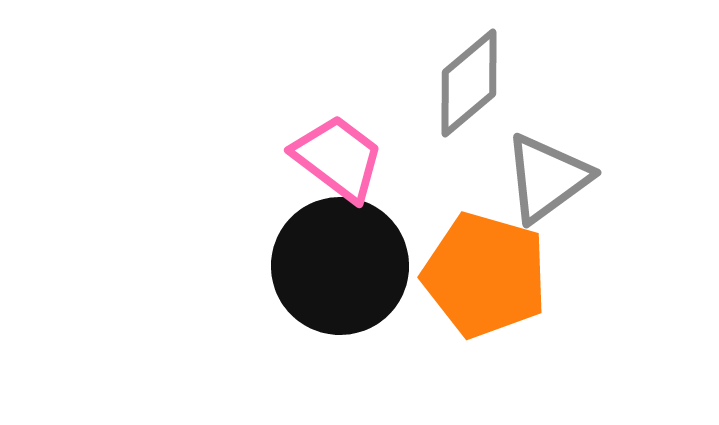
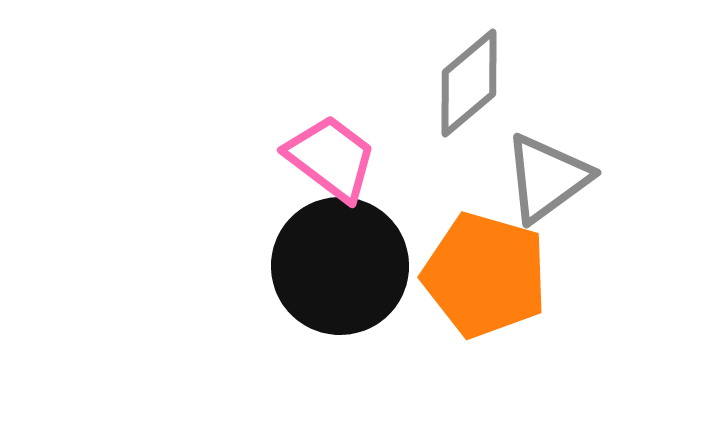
pink trapezoid: moved 7 px left
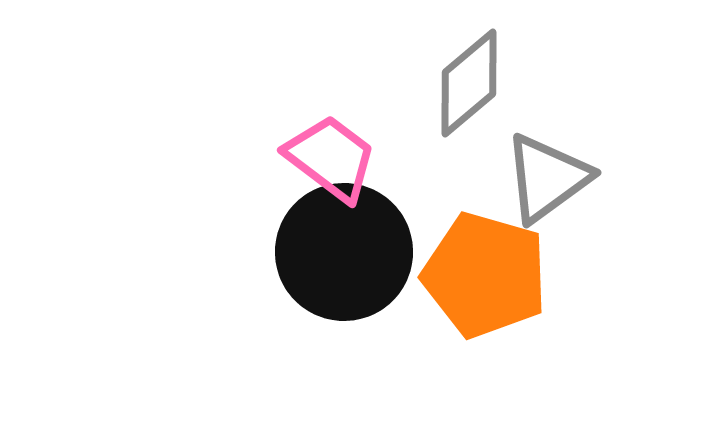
black circle: moved 4 px right, 14 px up
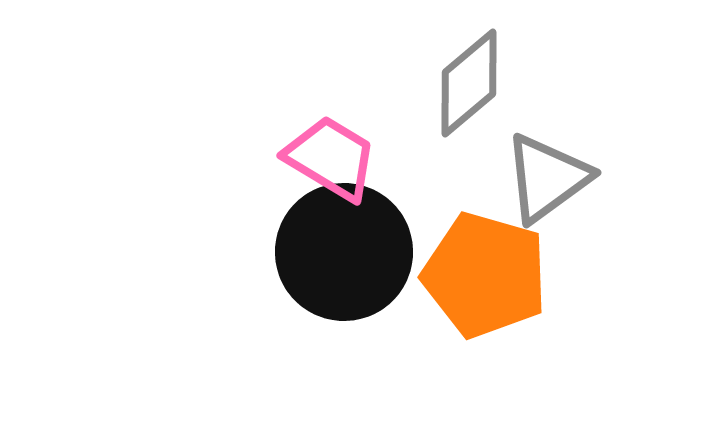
pink trapezoid: rotated 6 degrees counterclockwise
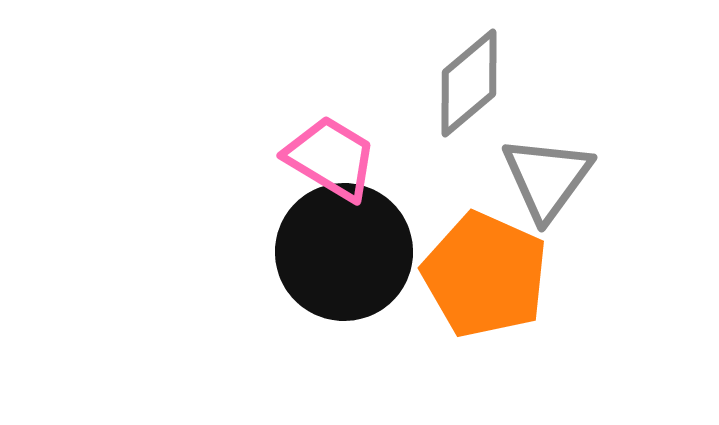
gray triangle: rotated 18 degrees counterclockwise
orange pentagon: rotated 8 degrees clockwise
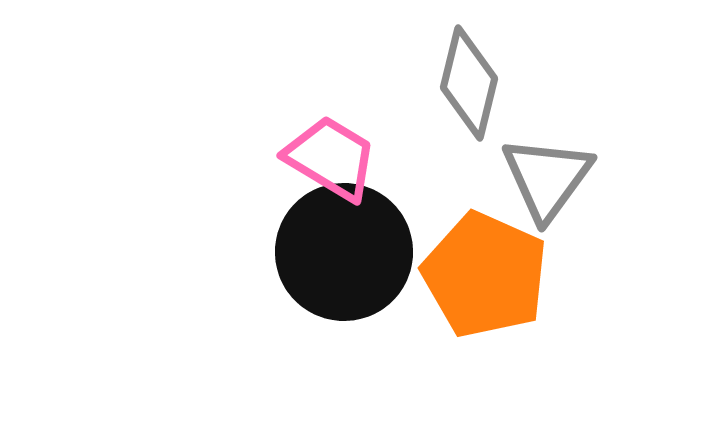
gray diamond: rotated 36 degrees counterclockwise
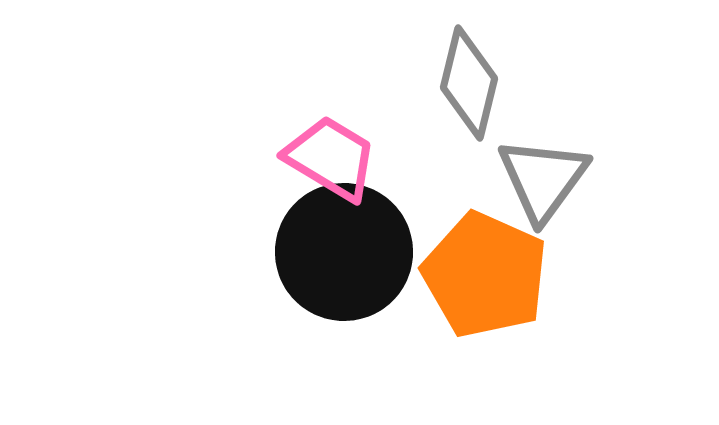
gray triangle: moved 4 px left, 1 px down
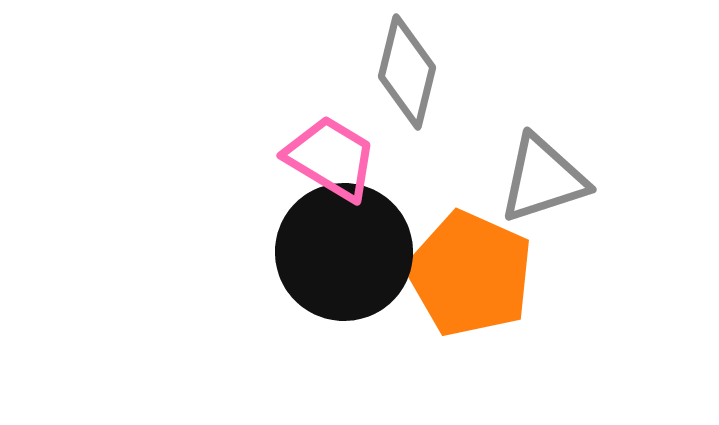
gray diamond: moved 62 px left, 11 px up
gray triangle: rotated 36 degrees clockwise
orange pentagon: moved 15 px left, 1 px up
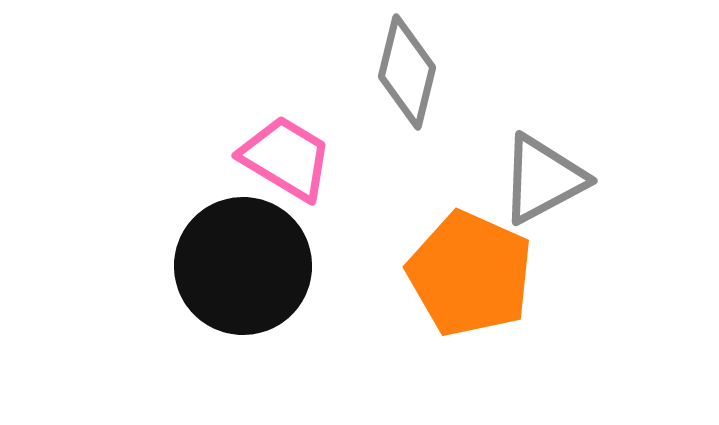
pink trapezoid: moved 45 px left
gray triangle: rotated 10 degrees counterclockwise
black circle: moved 101 px left, 14 px down
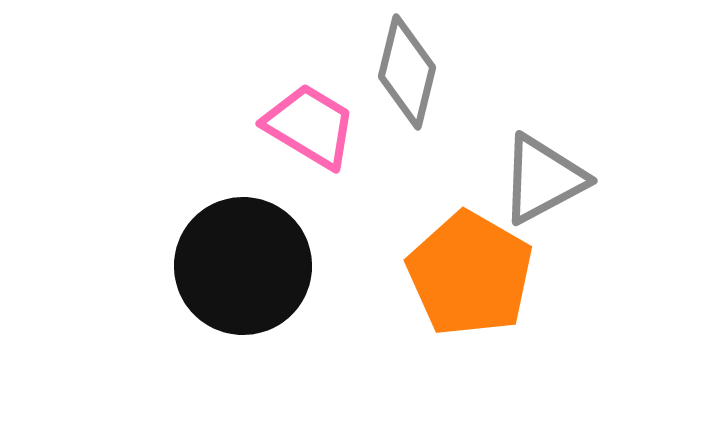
pink trapezoid: moved 24 px right, 32 px up
orange pentagon: rotated 6 degrees clockwise
